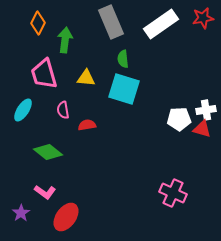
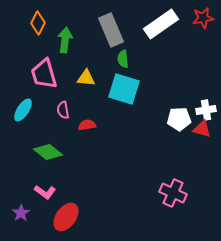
gray rectangle: moved 8 px down
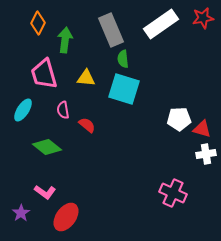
white cross: moved 44 px down
red semicircle: rotated 48 degrees clockwise
green diamond: moved 1 px left, 5 px up
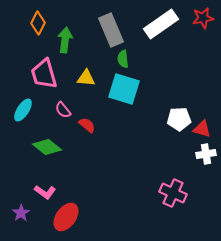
pink semicircle: rotated 30 degrees counterclockwise
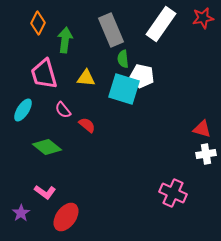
white rectangle: rotated 20 degrees counterclockwise
white pentagon: moved 37 px left, 43 px up; rotated 15 degrees clockwise
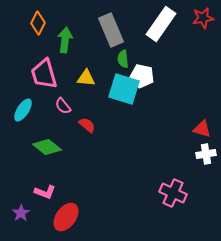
pink semicircle: moved 4 px up
pink L-shape: rotated 15 degrees counterclockwise
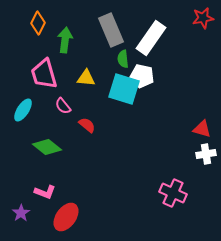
white rectangle: moved 10 px left, 14 px down
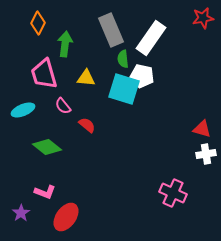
green arrow: moved 4 px down
cyan ellipse: rotated 35 degrees clockwise
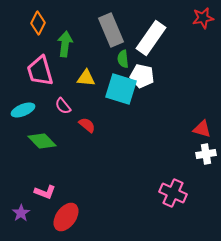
pink trapezoid: moved 4 px left, 3 px up
cyan square: moved 3 px left
green diamond: moved 5 px left, 6 px up; rotated 8 degrees clockwise
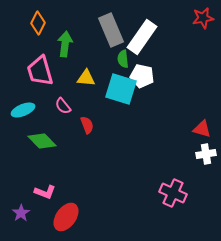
white rectangle: moved 9 px left, 1 px up
red semicircle: rotated 30 degrees clockwise
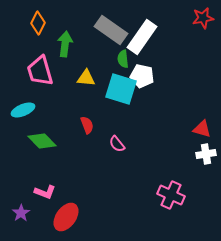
gray rectangle: rotated 32 degrees counterclockwise
pink semicircle: moved 54 px right, 38 px down
pink cross: moved 2 px left, 2 px down
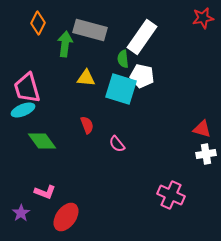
gray rectangle: moved 21 px left; rotated 20 degrees counterclockwise
pink trapezoid: moved 13 px left, 17 px down
green diamond: rotated 8 degrees clockwise
